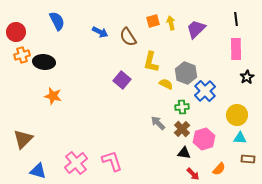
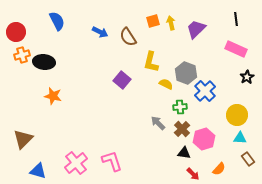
pink rectangle: rotated 65 degrees counterclockwise
green cross: moved 2 px left
brown rectangle: rotated 48 degrees clockwise
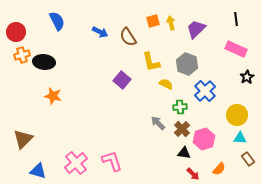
yellow L-shape: rotated 25 degrees counterclockwise
gray hexagon: moved 1 px right, 9 px up
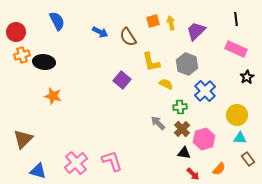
purple trapezoid: moved 2 px down
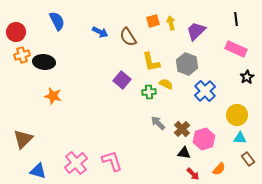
green cross: moved 31 px left, 15 px up
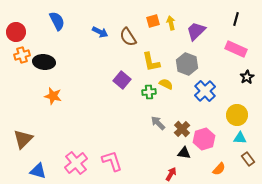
black line: rotated 24 degrees clockwise
red arrow: moved 22 px left; rotated 104 degrees counterclockwise
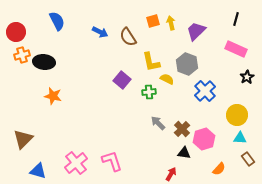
yellow semicircle: moved 1 px right, 5 px up
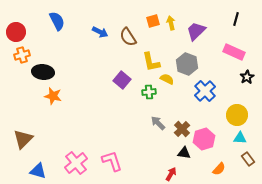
pink rectangle: moved 2 px left, 3 px down
black ellipse: moved 1 px left, 10 px down
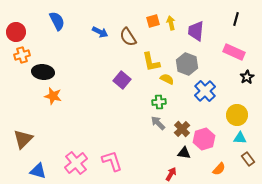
purple trapezoid: rotated 40 degrees counterclockwise
green cross: moved 10 px right, 10 px down
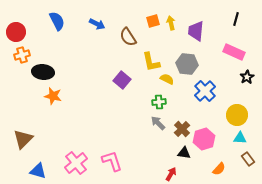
blue arrow: moved 3 px left, 8 px up
gray hexagon: rotated 15 degrees counterclockwise
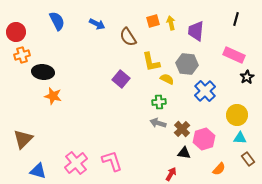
pink rectangle: moved 3 px down
purple square: moved 1 px left, 1 px up
gray arrow: rotated 28 degrees counterclockwise
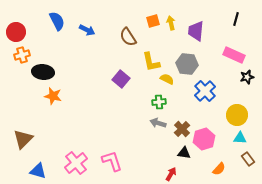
blue arrow: moved 10 px left, 6 px down
black star: rotated 16 degrees clockwise
